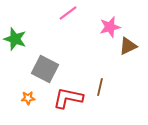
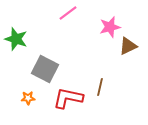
green star: moved 1 px right
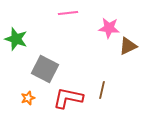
pink line: rotated 30 degrees clockwise
pink star: moved 1 px left, 1 px down; rotated 20 degrees clockwise
brown line: moved 2 px right, 3 px down
orange star: rotated 16 degrees counterclockwise
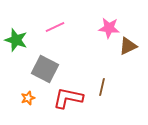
pink line: moved 13 px left, 14 px down; rotated 18 degrees counterclockwise
green star: moved 1 px down
brown line: moved 3 px up
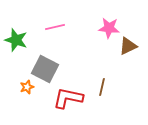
pink line: rotated 12 degrees clockwise
orange star: moved 1 px left, 11 px up
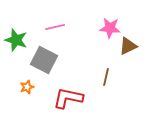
pink star: moved 1 px right
gray square: moved 1 px left, 9 px up
brown line: moved 4 px right, 10 px up
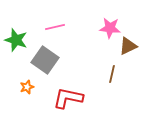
gray square: moved 1 px right; rotated 8 degrees clockwise
brown line: moved 6 px right, 3 px up
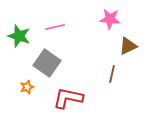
pink star: moved 9 px up
green star: moved 3 px right, 4 px up
gray square: moved 2 px right, 3 px down
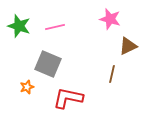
pink star: rotated 10 degrees clockwise
green star: moved 10 px up
gray square: moved 1 px right, 1 px down; rotated 12 degrees counterclockwise
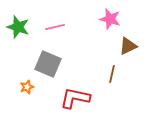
green star: moved 1 px left, 1 px down
red L-shape: moved 7 px right
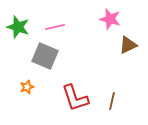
brown triangle: moved 1 px up
gray square: moved 3 px left, 8 px up
brown line: moved 27 px down
red L-shape: rotated 120 degrees counterclockwise
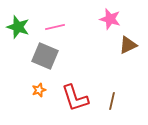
orange star: moved 12 px right, 3 px down
